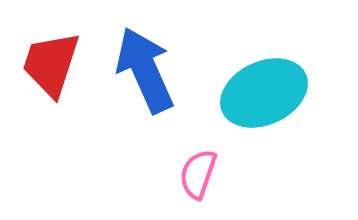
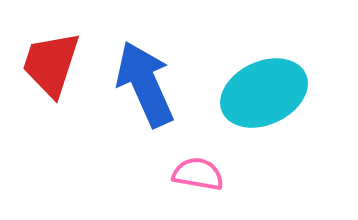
blue arrow: moved 14 px down
pink semicircle: rotated 81 degrees clockwise
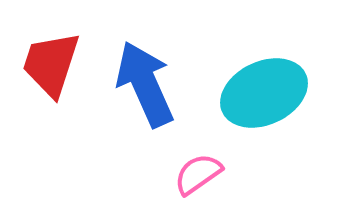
pink semicircle: rotated 45 degrees counterclockwise
